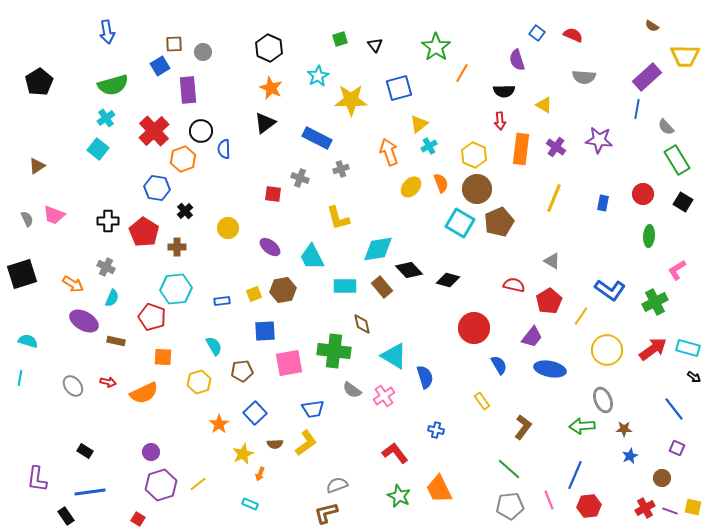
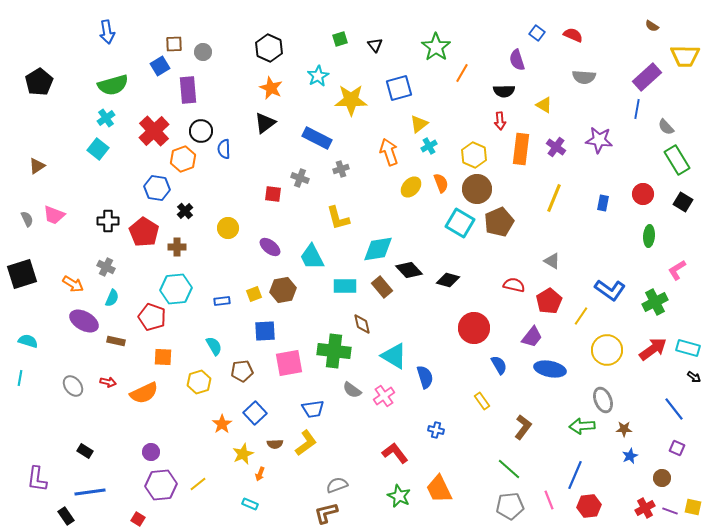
orange star at (219, 424): moved 3 px right
purple hexagon at (161, 485): rotated 12 degrees clockwise
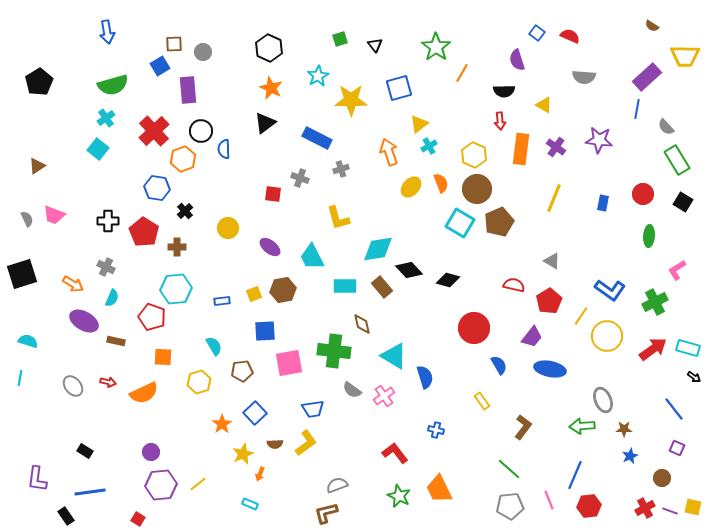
red semicircle at (573, 35): moved 3 px left, 1 px down
yellow circle at (607, 350): moved 14 px up
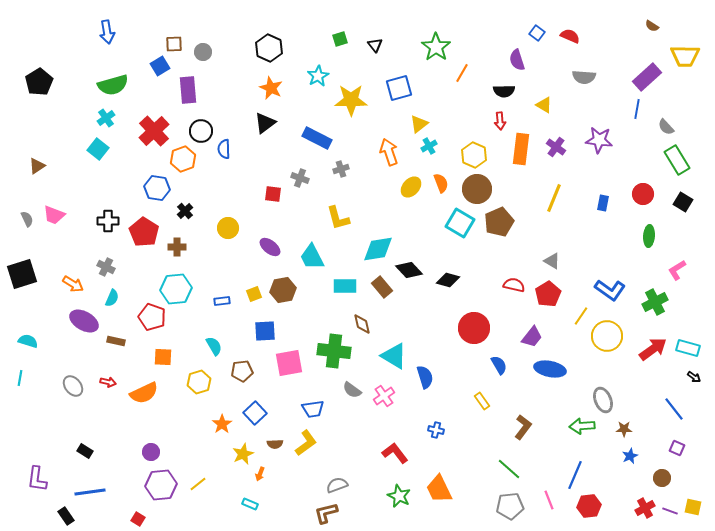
red pentagon at (549, 301): moved 1 px left, 7 px up
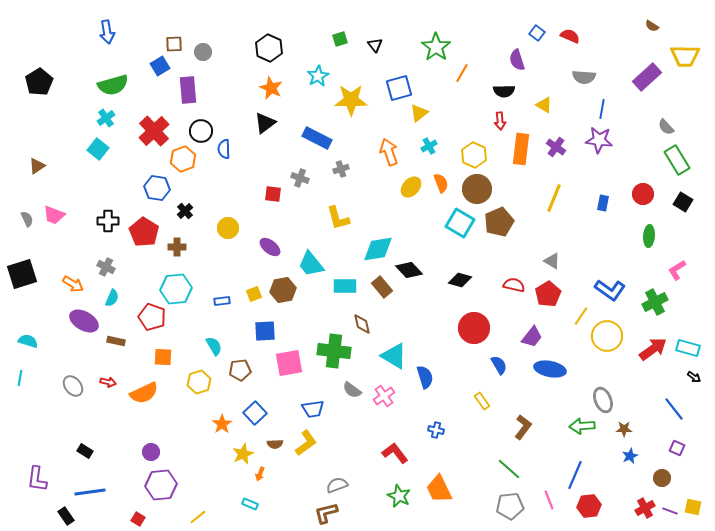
blue line at (637, 109): moved 35 px left
yellow triangle at (419, 124): moved 11 px up
cyan trapezoid at (312, 257): moved 1 px left, 7 px down; rotated 12 degrees counterclockwise
black diamond at (448, 280): moved 12 px right
brown pentagon at (242, 371): moved 2 px left, 1 px up
yellow line at (198, 484): moved 33 px down
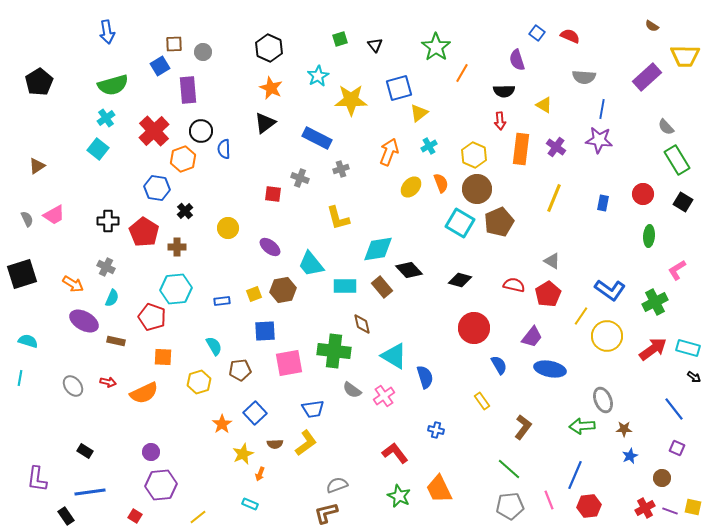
orange arrow at (389, 152): rotated 40 degrees clockwise
pink trapezoid at (54, 215): rotated 50 degrees counterclockwise
red square at (138, 519): moved 3 px left, 3 px up
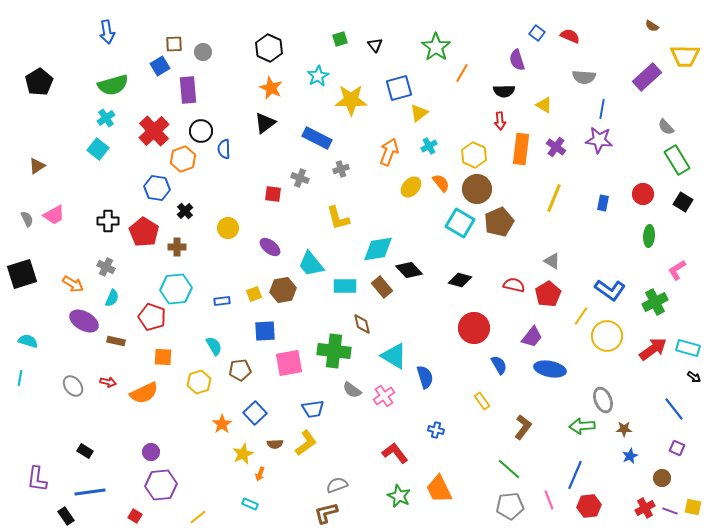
orange semicircle at (441, 183): rotated 18 degrees counterclockwise
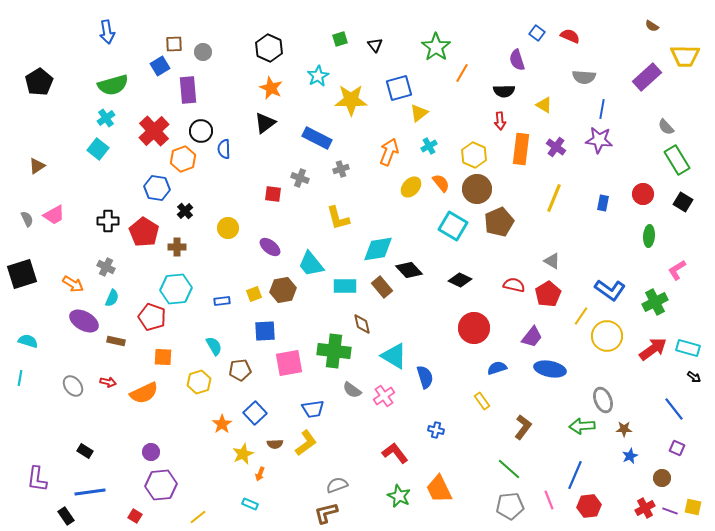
cyan square at (460, 223): moved 7 px left, 3 px down
black diamond at (460, 280): rotated 10 degrees clockwise
blue semicircle at (499, 365): moved 2 px left, 3 px down; rotated 78 degrees counterclockwise
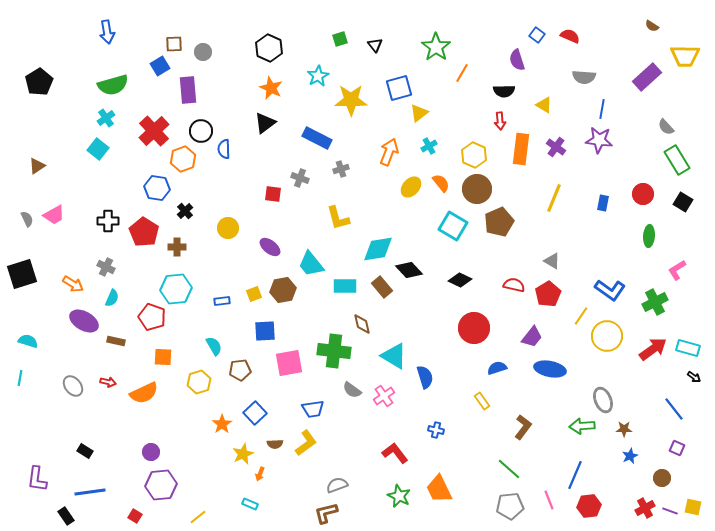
blue square at (537, 33): moved 2 px down
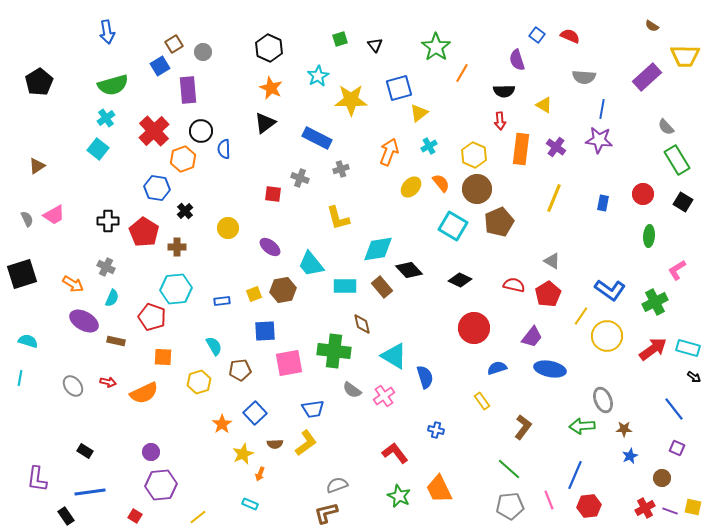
brown square at (174, 44): rotated 30 degrees counterclockwise
